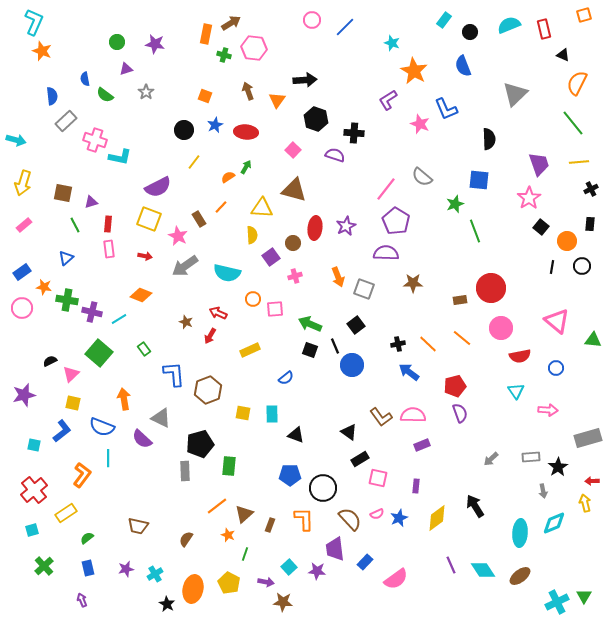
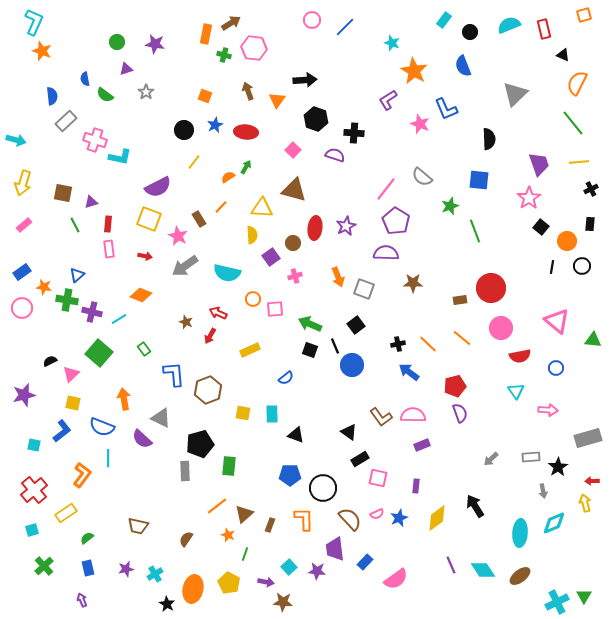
green star at (455, 204): moved 5 px left, 2 px down
blue triangle at (66, 258): moved 11 px right, 17 px down
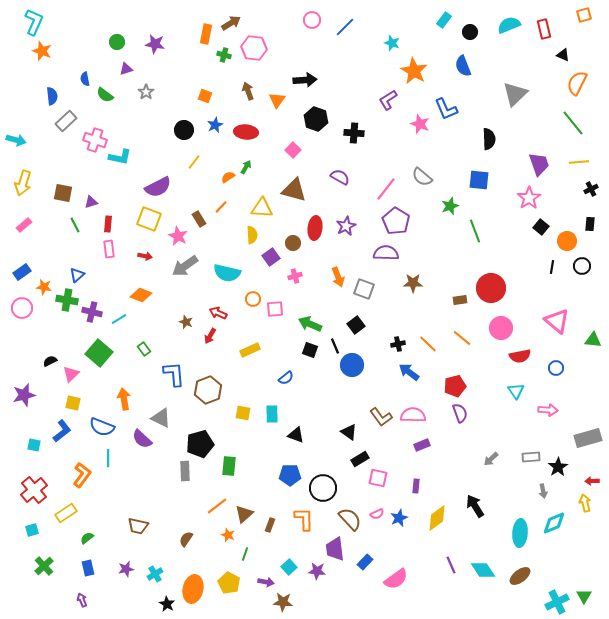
purple semicircle at (335, 155): moved 5 px right, 22 px down; rotated 12 degrees clockwise
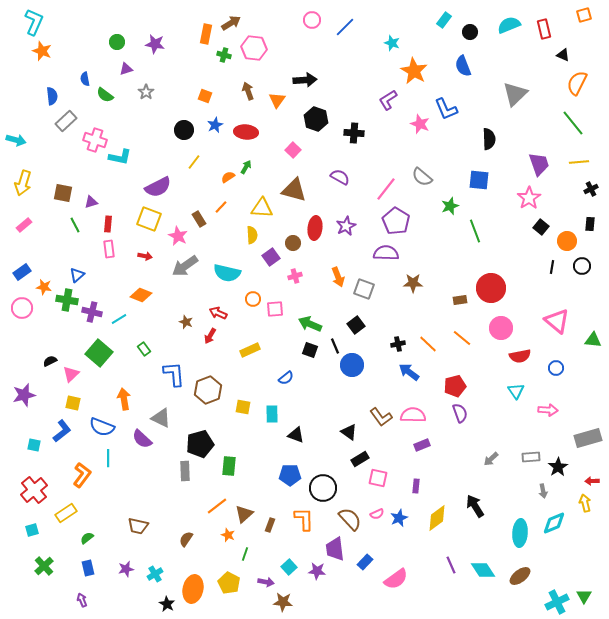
yellow square at (243, 413): moved 6 px up
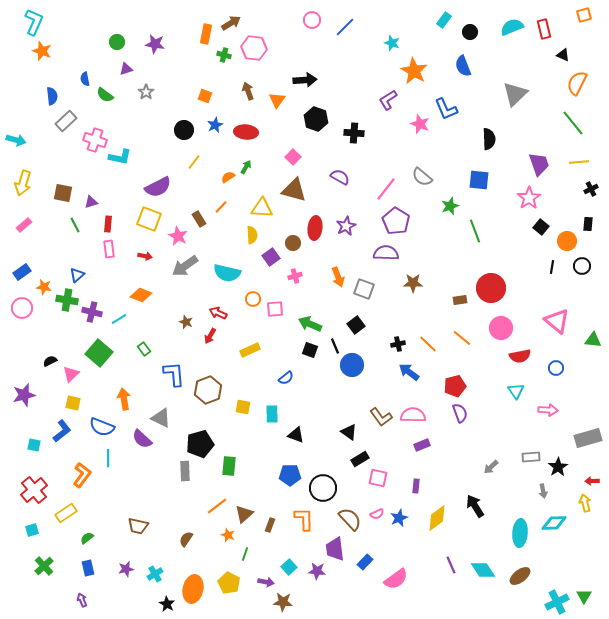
cyan semicircle at (509, 25): moved 3 px right, 2 px down
pink square at (293, 150): moved 7 px down
black rectangle at (590, 224): moved 2 px left
gray arrow at (491, 459): moved 8 px down
cyan diamond at (554, 523): rotated 20 degrees clockwise
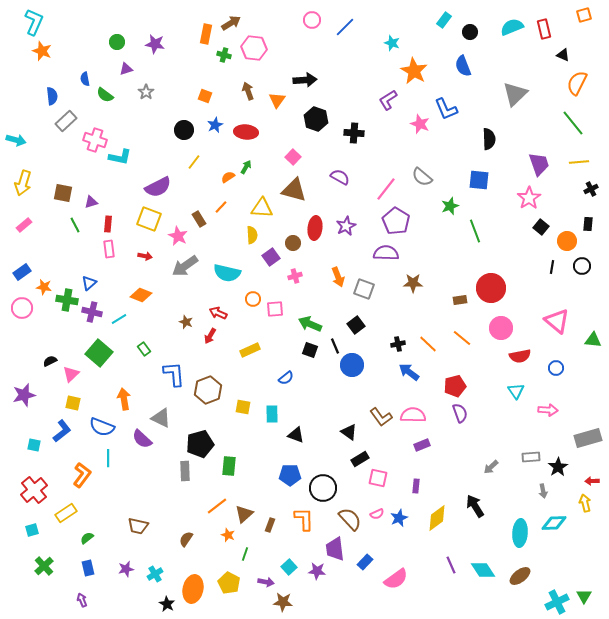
blue triangle at (77, 275): moved 12 px right, 8 px down
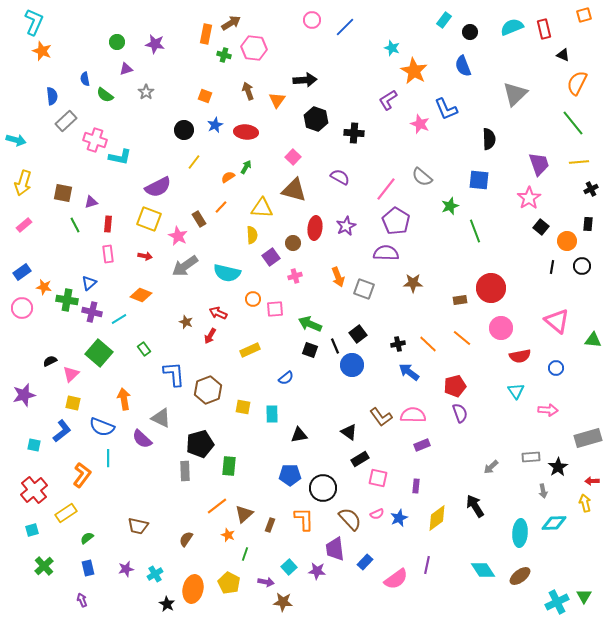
cyan star at (392, 43): moved 5 px down
pink rectangle at (109, 249): moved 1 px left, 5 px down
black square at (356, 325): moved 2 px right, 9 px down
black triangle at (296, 435): moved 3 px right; rotated 30 degrees counterclockwise
purple line at (451, 565): moved 24 px left; rotated 36 degrees clockwise
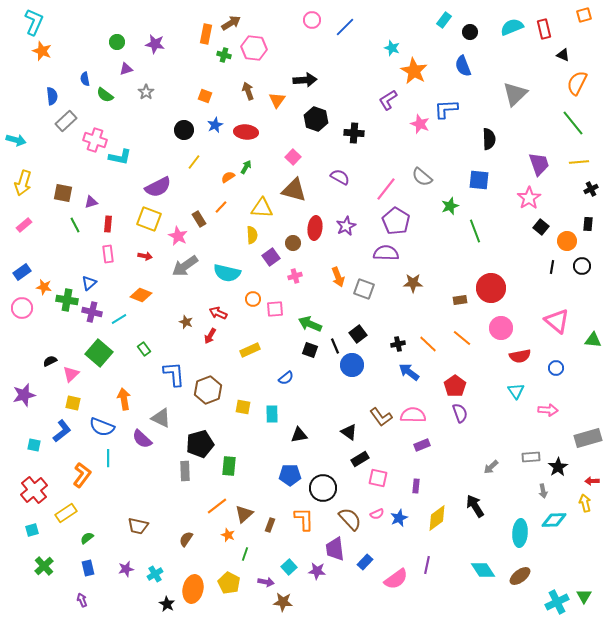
blue L-shape at (446, 109): rotated 110 degrees clockwise
red pentagon at (455, 386): rotated 20 degrees counterclockwise
cyan diamond at (554, 523): moved 3 px up
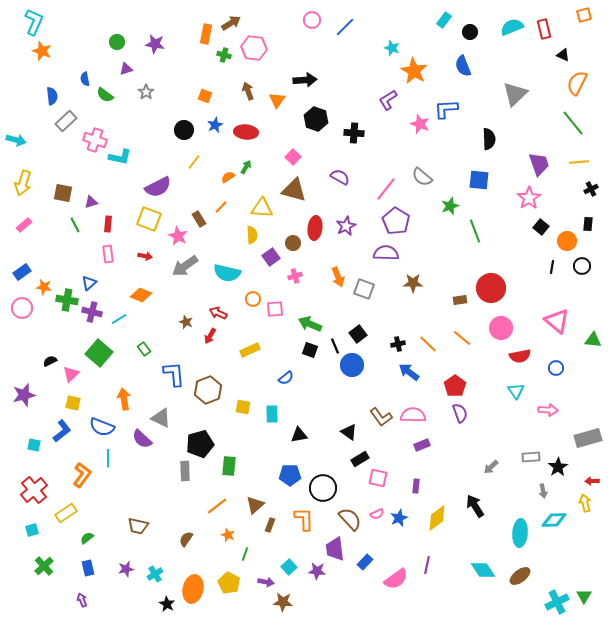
brown triangle at (244, 514): moved 11 px right, 9 px up
